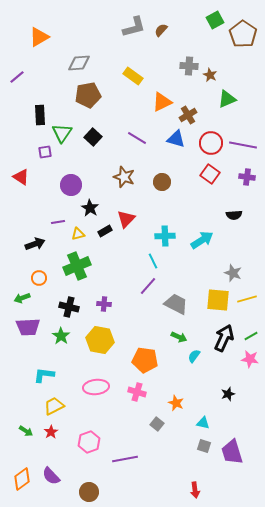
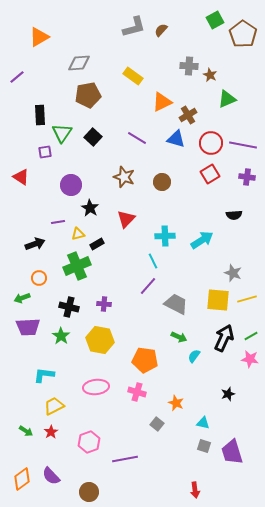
red square at (210, 174): rotated 24 degrees clockwise
black rectangle at (105, 231): moved 8 px left, 13 px down
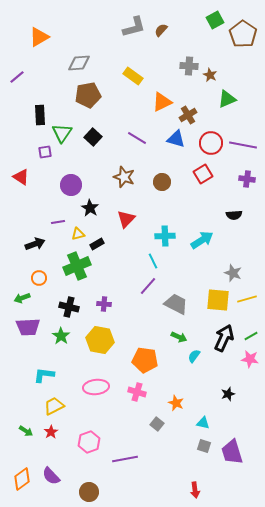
red square at (210, 174): moved 7 px left
purple cross at (247, 177): moved 2 px down
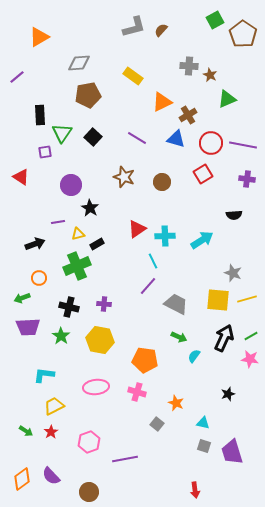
red triangle at (126, 219): moved 11 px right, 10 px down; rotated 12 degrees clockwise
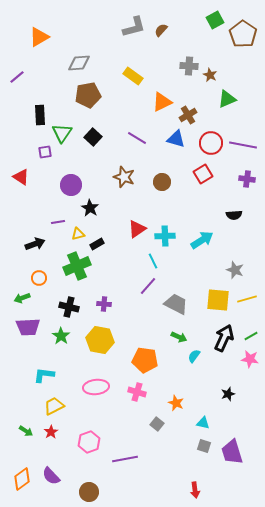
gray star at (233, 273): moved 2 px right, 3 px up
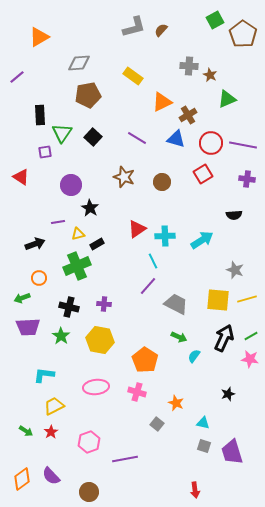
orange pentagon at (145, 360): rotated 25 degrees clockwise
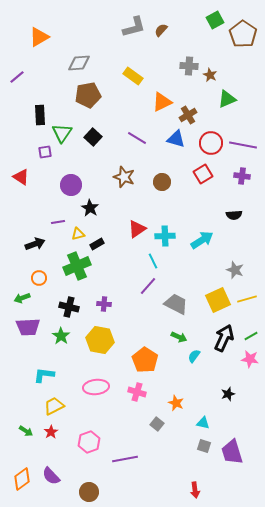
purple cross at (247, 179): moved 5 px left, 3 px up
yellow square at (218, 300): rotated 30 degrees counterclockwise
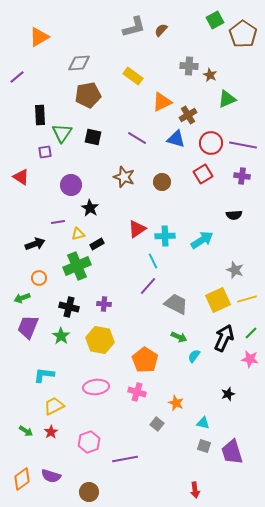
black square at (93, 137): rotated 30 degrees counterclockwise
purple trapezoid at (28, 327): rotated 115 degrees clockwise
green line at (251, 336): moved 3 px up; rotated 16 degrees counterclockwise
purple semicircle at (51, 476): rotated 30 degrees counterclockwise
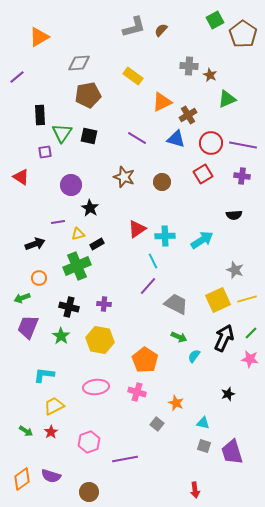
black square at (93, 137): moved 4 px left, 1 px up
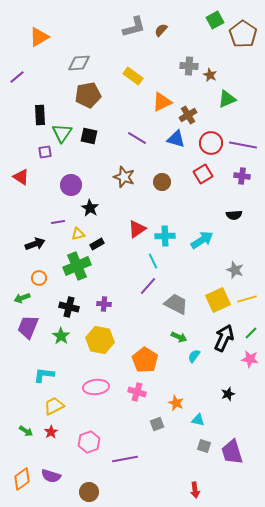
cyan triangle at (203, 423): moved 5 px left, 3 px up
gray square at (157, 424): rotated 32 degrees clockwise
